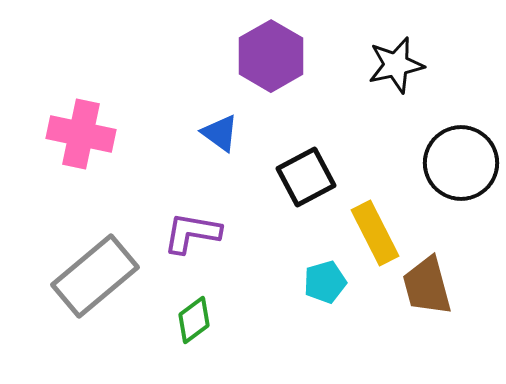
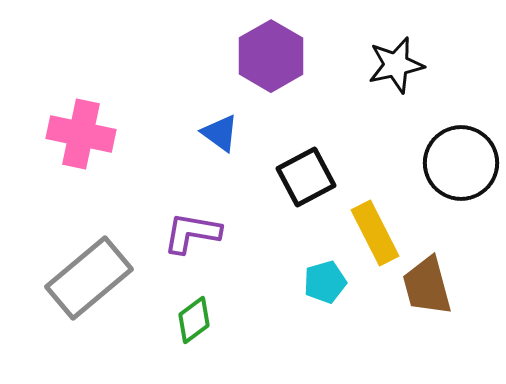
gray rectangle: moved 6 px left, 2 px down
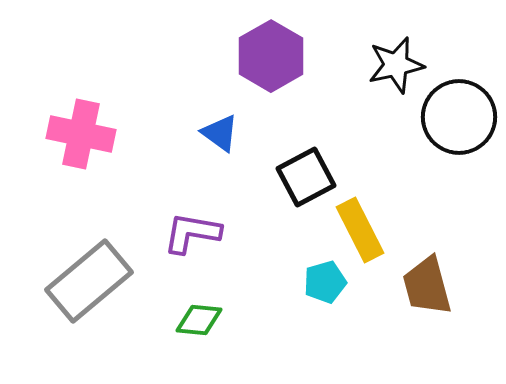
black circle: moved 2 px left, 46 px up
yellow rectangle: moved 15 px left, 3 px up
gray rectangle: moved 3 px down
green diamond: moved 5 px right; rotated 42 degrees clockwise
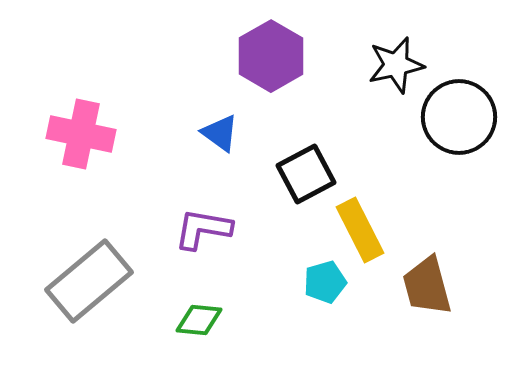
black square: moved 3 px up
purple L-shape: moved 11 px right, 4 px up
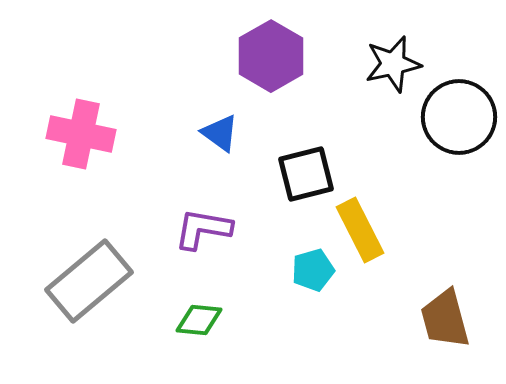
black star: moved 3 px left, 1 px up
black square: rotated 14 degrees clockwise
cyan pentagon: moved 12 px left, 12 px up
brown trapezoid: moved 18 px right, 33 px down
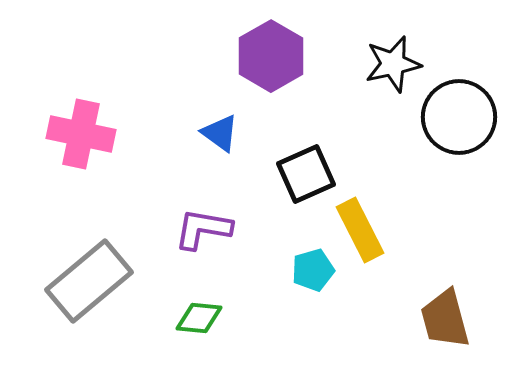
black square: rotated 10 degrees counterclockwise
green diamond: moved 2 px up
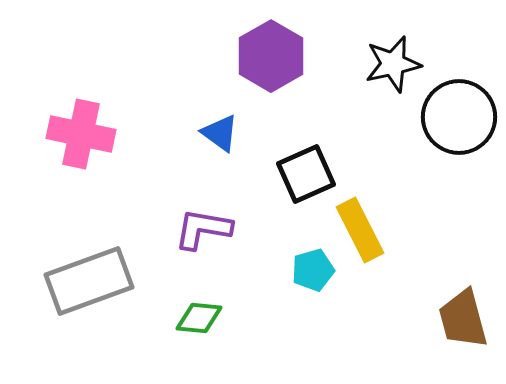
gray rectangle: rotated 20 degrees clockwise
brown trapezoid: moved 18 px right
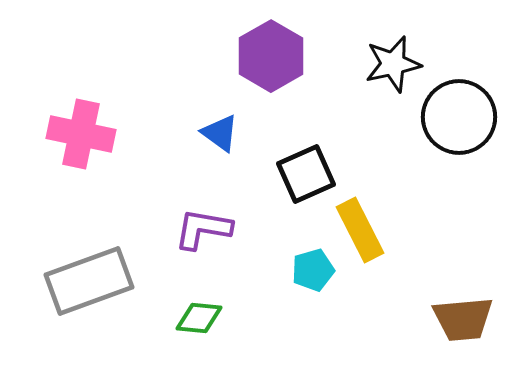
brown trapezoid: rotated 80 degrees counterclockwise
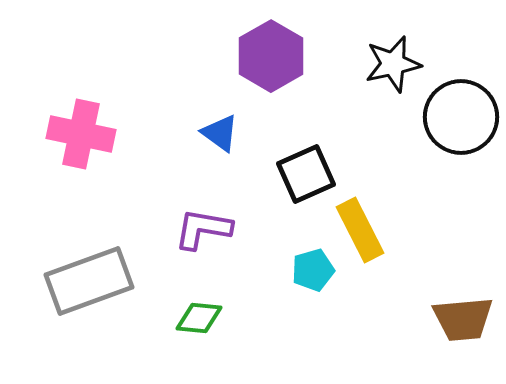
black circle: moved 2 px right
